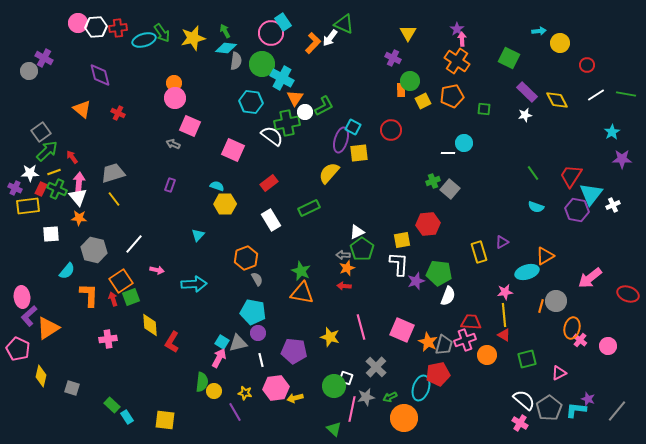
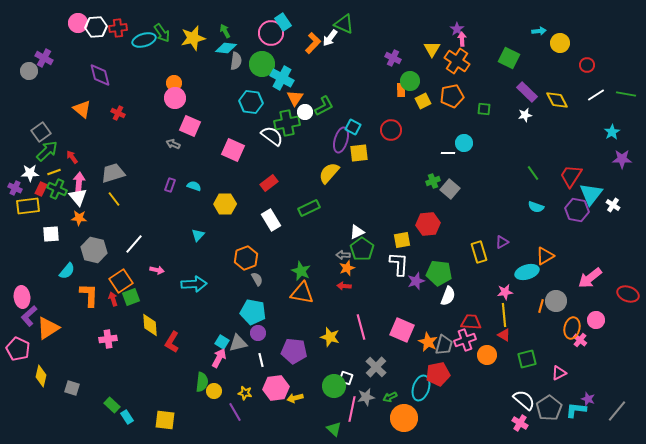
yellow triangle at (408, 33): moved 24 px right, 16 px down
cyan semicircle at (217, 186): moved 23 px left
white cross at (613, 205): rotated 32 degrees counterclockwise
pink circle at (608, 346): moved 12 px left, 26 px up
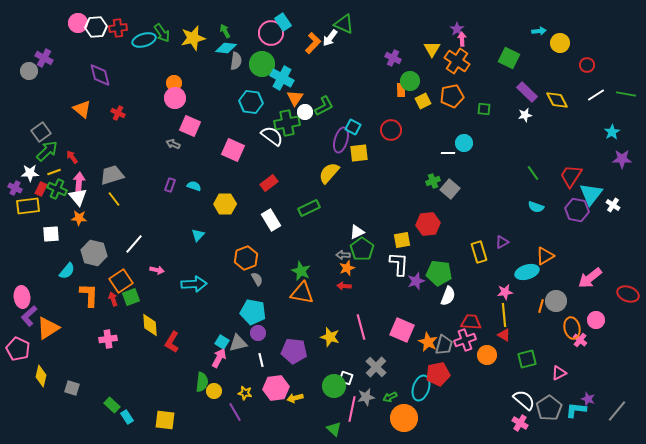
gray trapezoid at (113, 173): moved 1 px left, 2 px down
gray hexagon at (94, 250): moved 3 px down
orange ellipse at (572, 328): rotated 25 degrees counterclockwise
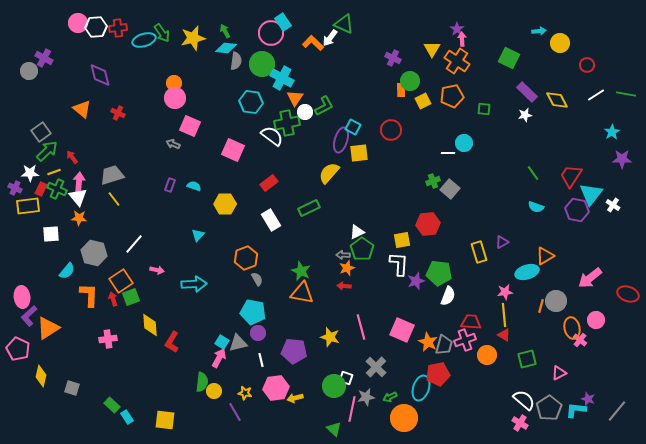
orange L-shape at (313, 43): rotated 90 degrees counterclockwise
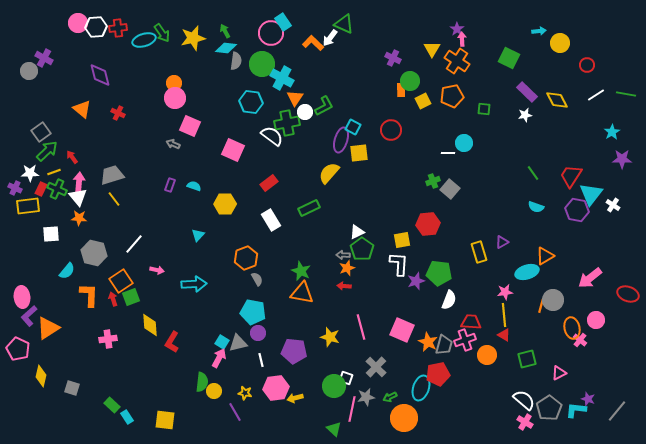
white semicircle at (448, 296): moved 1 px right, 4 px down
gray circle at (556, 301): moved 3 px left, 1 px up
pink cross at (520, 423): moved 5 px right, 1 px up
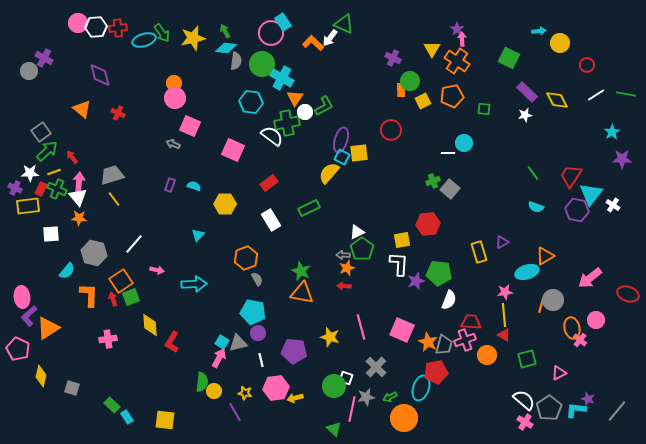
cyan square at (353, 127): moved 11 px left, 30 px down
red pentagon at (438, 374): moved 2 px left, 2 px up
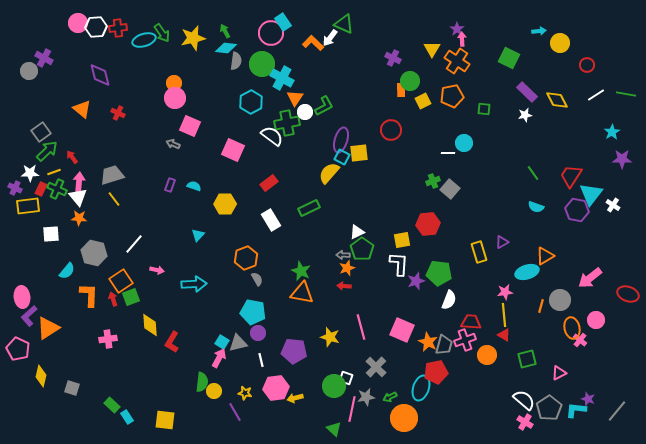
cyan hexagon at (251, 102): rotated 25 degrees clockwise
gray circle at (553, 300): moved 7 px right
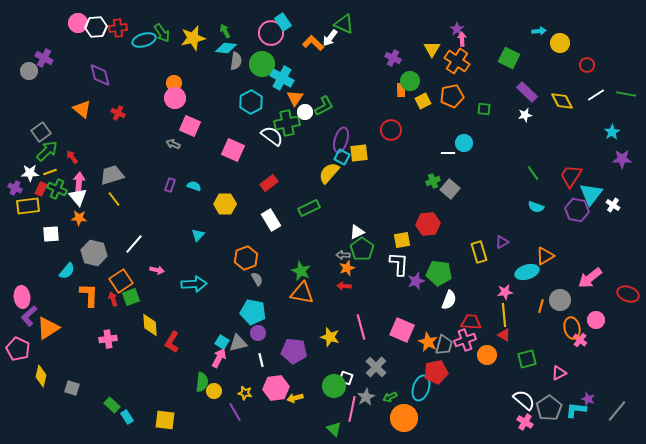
yellow diamond at (557, 100): moved 5 px right, 1 px down
yellow line at (54, 172): moved 4 px left
gray star at (366, 397): rotated 18 degrees counterclockwise
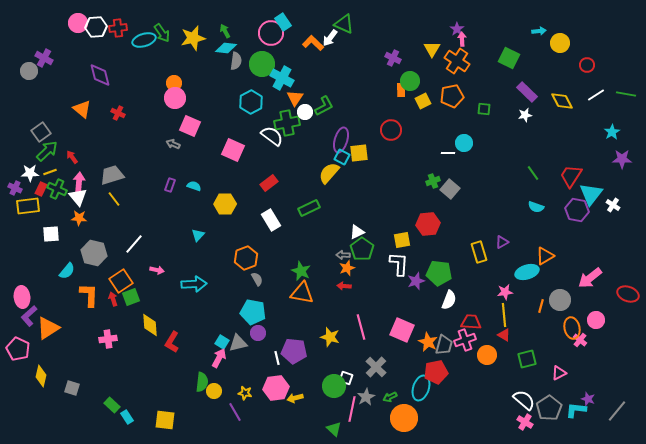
white line at (261, 360): moved 16 px right, 2 px up
